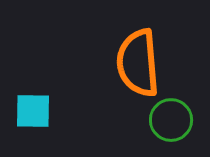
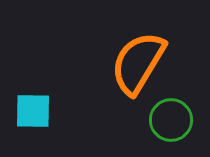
orange semicircle: rotated 36 degrees clockwise
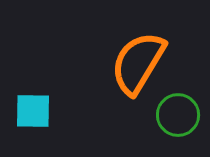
green circle: moved 7 px right, 5 px up
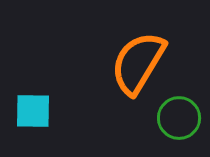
green circle: moved 1 px right, 3 px down
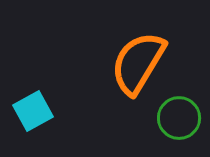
cyan square: rotated 30 degrees counterclockwise
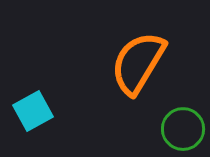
green circle: moved 4 px right, 11 px down
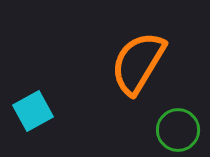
green circle: moved 5 px left, 1 px down
